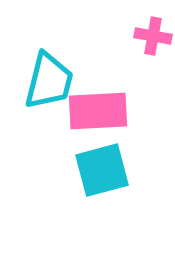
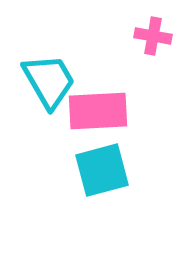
cyan trapezoid: rotated 44 degrees counterclockwise
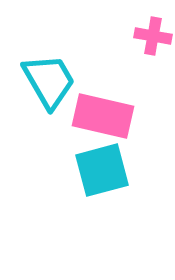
pink rectangle: moved 5 px right, 5 px down; rotated 16 degrees clockwise
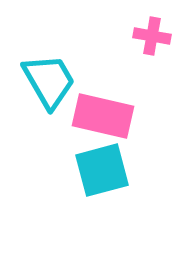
pink cross: moved 1 px left
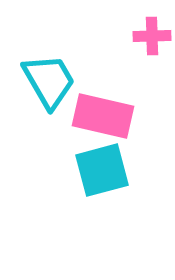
pink cross: rotated 12 degrees counterclockwise
